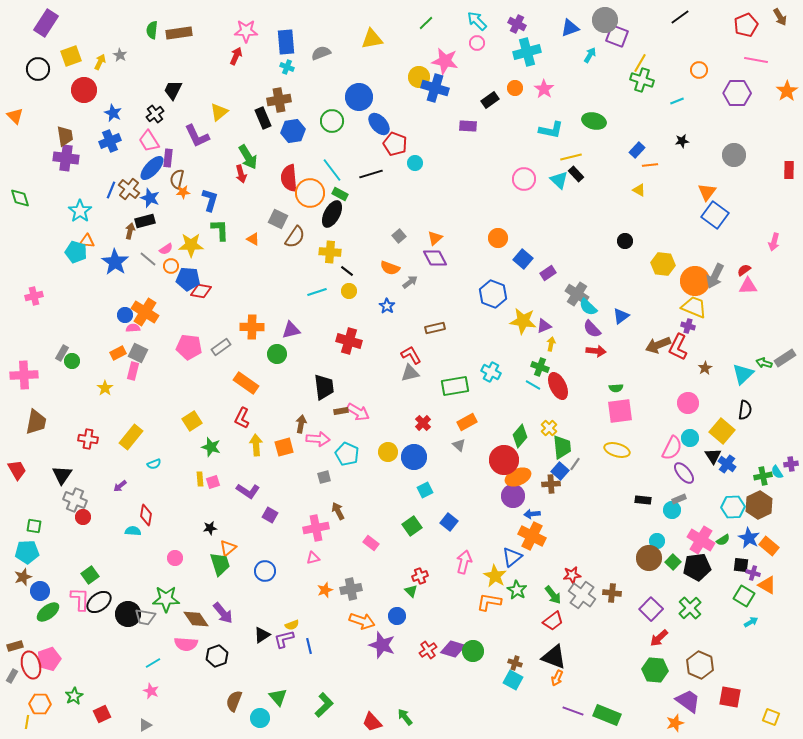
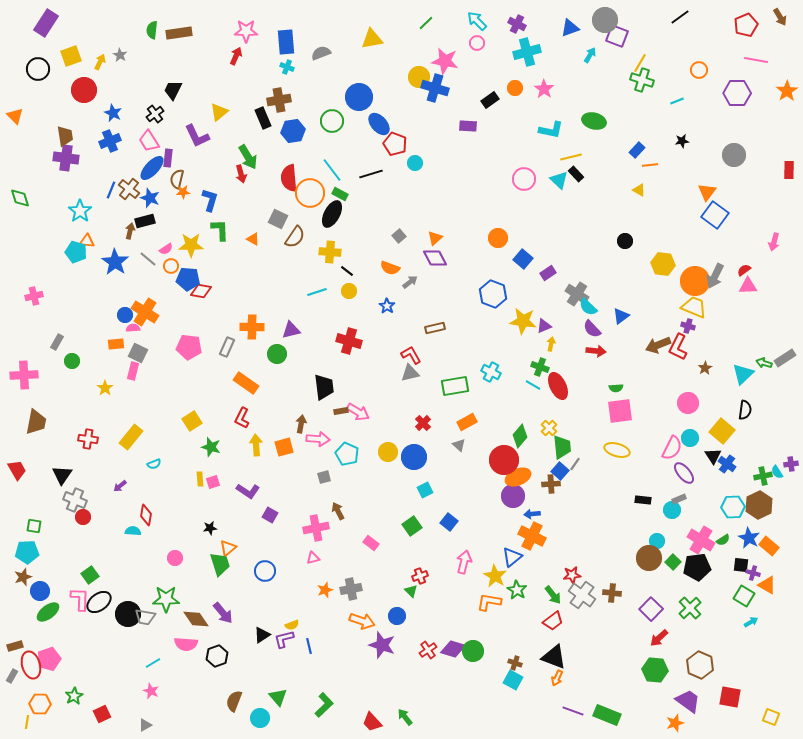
gray rectangle at (221, 347): moved 6 px right; rotated 30 degrees counterclockwise
gray rectangle at (62, 353): moved 5 px left, 11 px up
orange rectangle at (118, 353): moved 2 px left, 9 px up; rotated 21 degrees clockwise
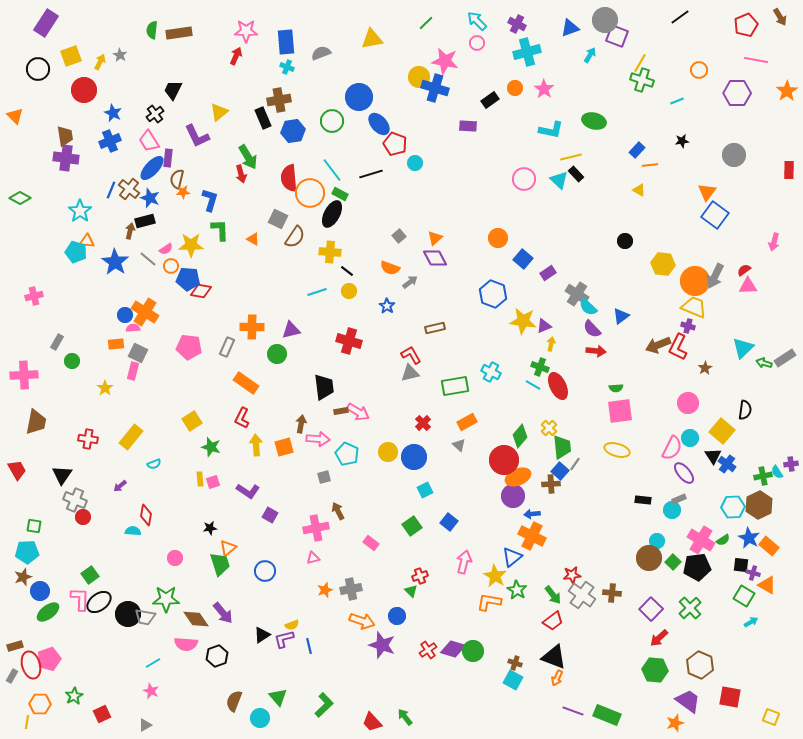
green diamond at (20, 198): rotated 45 degrees counterclockwise
cyan triangle at (743, 374): moved 26 px up
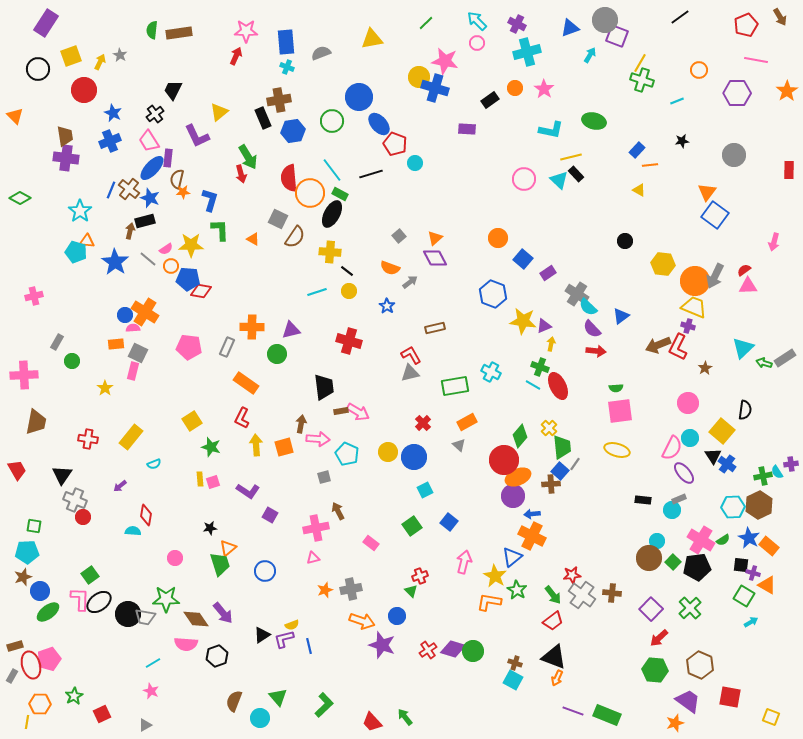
purple rectangle at (468, 126): moved 1 px left, 3 px down
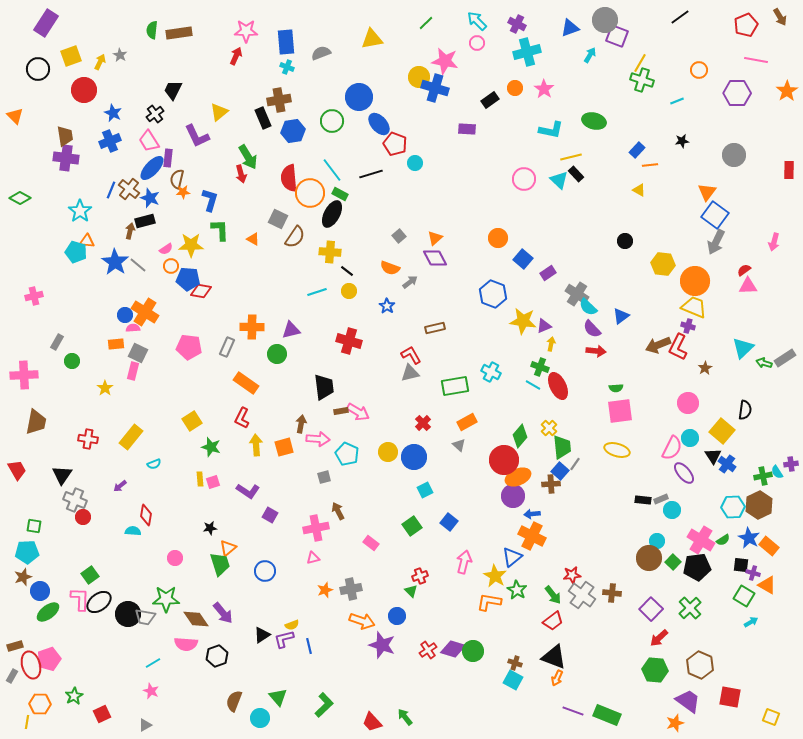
gray line at (148, 259): moved 10 px left, 6 px down
gray arrow at (715, 276): moved 1 px right, 34 px up
gray rectangle at (679, 499): moved 18 px left
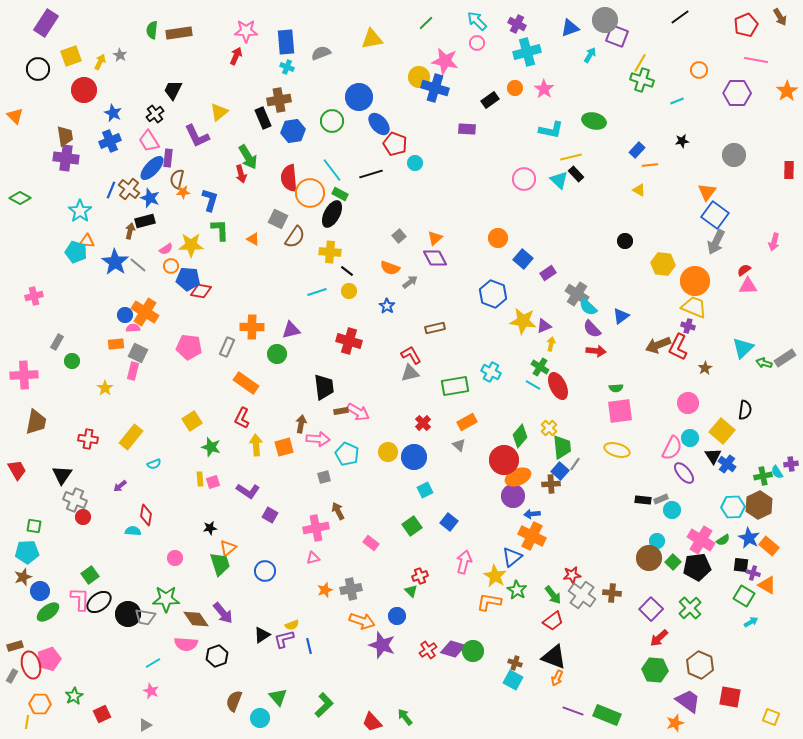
green cross at (540, 367): rotated 12 degrees clockwise
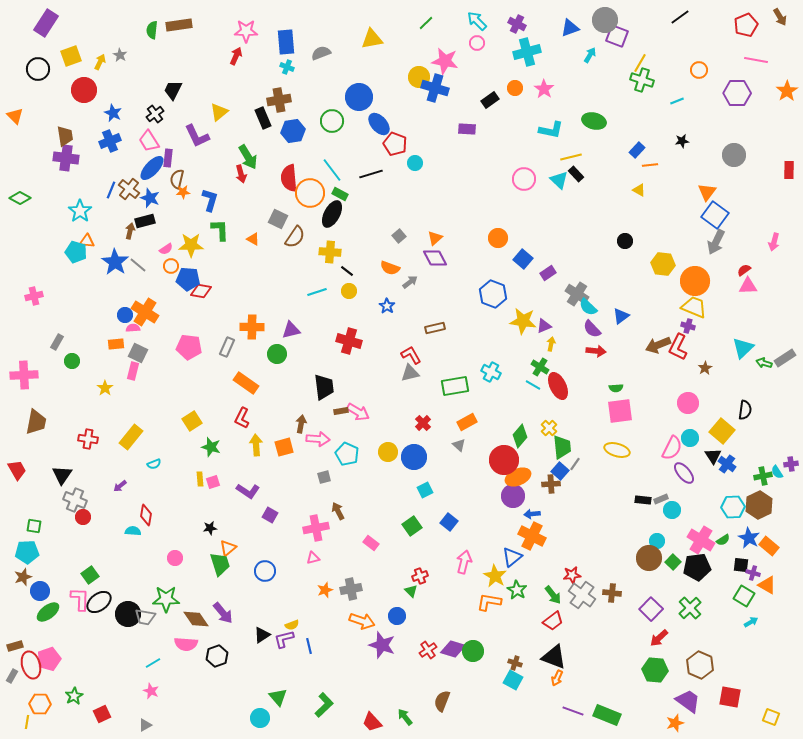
brown rectangle at (179, 33): moved 8 px up
brown semicircle at (234, 701): moved 208 px right
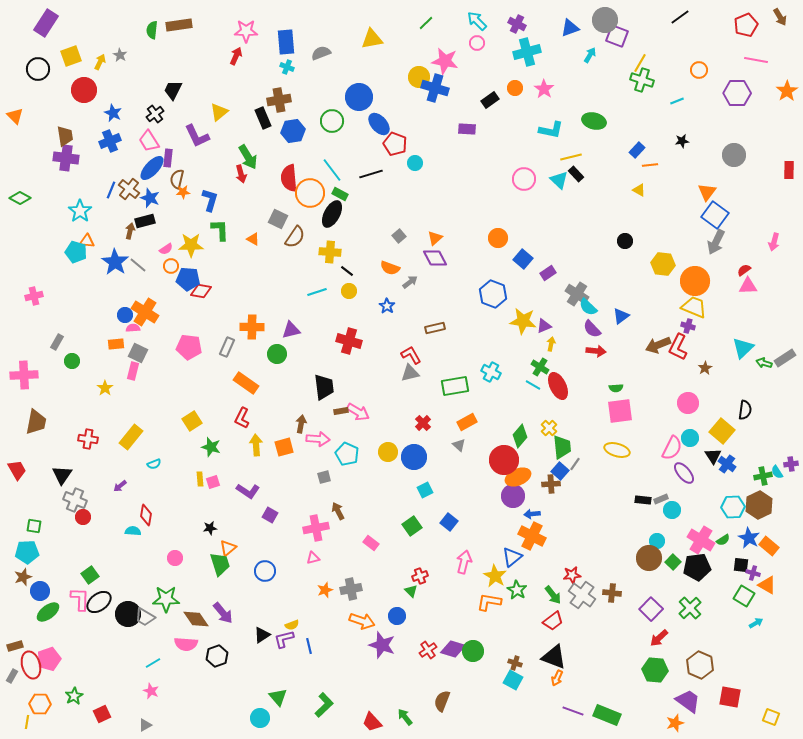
gray trapezoid at (145, 617): rotated 20 degrees clockwise
cyan arrow at (751, 622): moved 5 px right, 1 px down
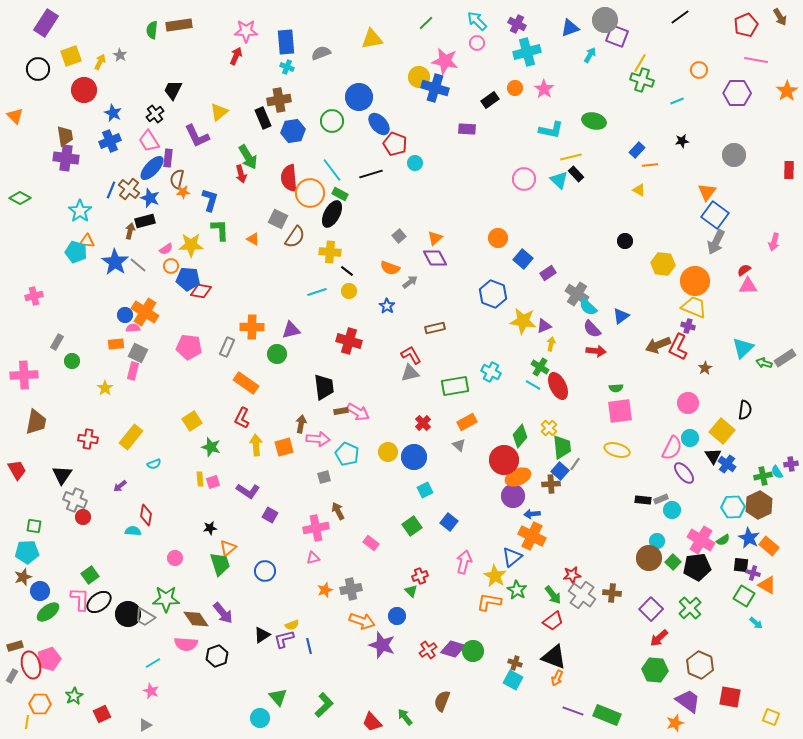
cyan arrow at (756, 623): rotated 72 degrees clockwise
